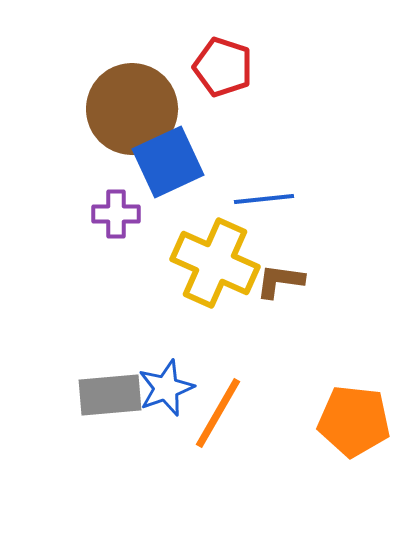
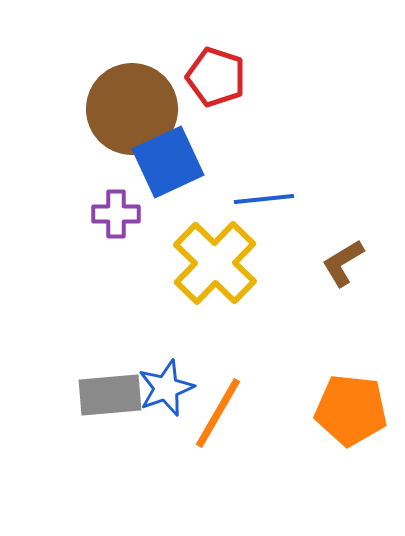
red pentagon: moved 7 px left, 10 px down
yellow cross: rotated 20 degrees clockwise
brown L-shape: moved 63 px right, 18 px up; rotated 39 degrees counterclockwise
orange pentagon: moved 3 px left, 11 px up
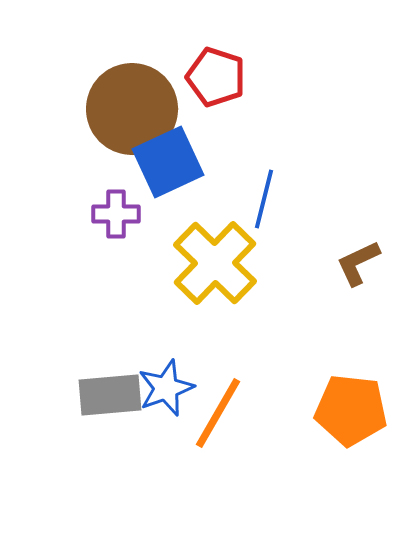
blue line: rotated 70 degrees counterclockwise
brown L-shape: moved 15 px right; rotated 6 degrees clockwise
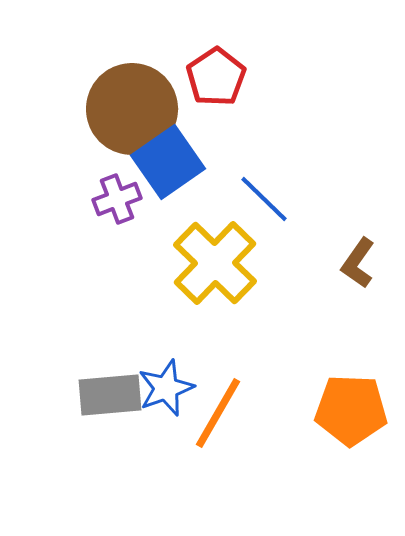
red pentagon: rotated 20 degrees clockwise
blue square: rotated 10 degrees counterclockwise
blue line: rotated 60 degrees counterclockwise
purple cross: moved 1 px right, 15 px up; rotated 21 degrees counterclockwise
brown L-shape: rotated 30 degrees counterclockwise
orange pentagon: rotated 4 degrees counterclockwise
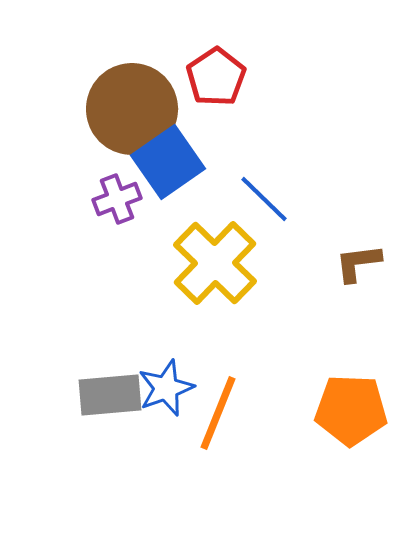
brown L-shape: rotated 48 degrees clockwise
orange line: rotated 8 degrees counterclockwise
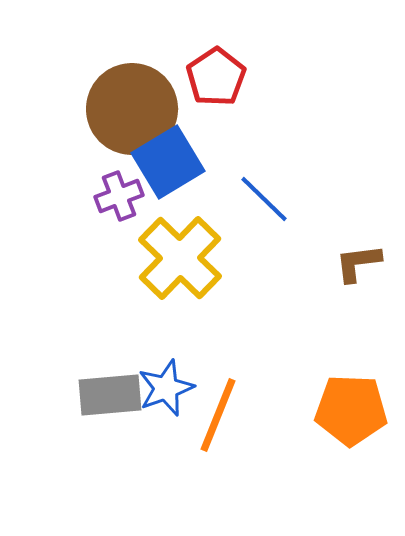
blue square: rotated 4 degrees clockwise
purple cross: moved 2 px right, 3 px up
yellow cross: moved 35 px left, 5 px up
orange line: moved 2 px down
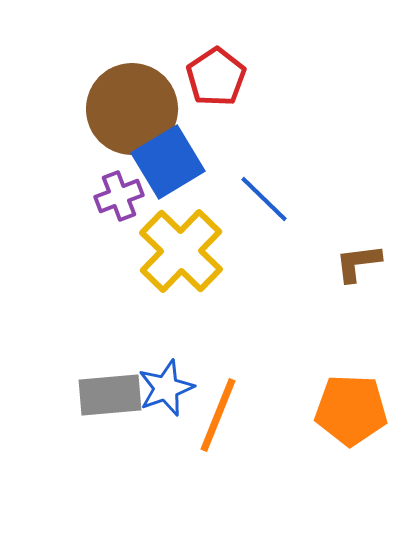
yellow cross: moved 1 px right, 7 px up
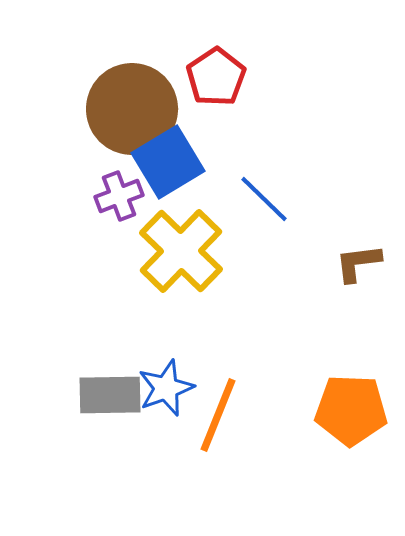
gray rectangle: rotated 4 degrees clockwise
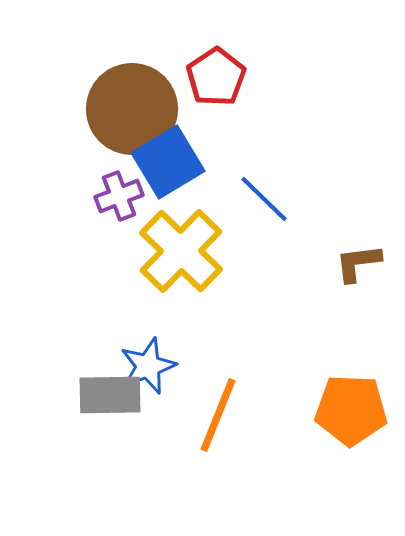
blue star: moved 18 px left, 22 px up
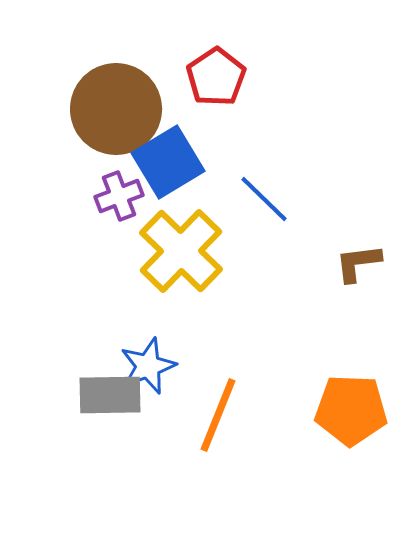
brown circle: moved 16 px left
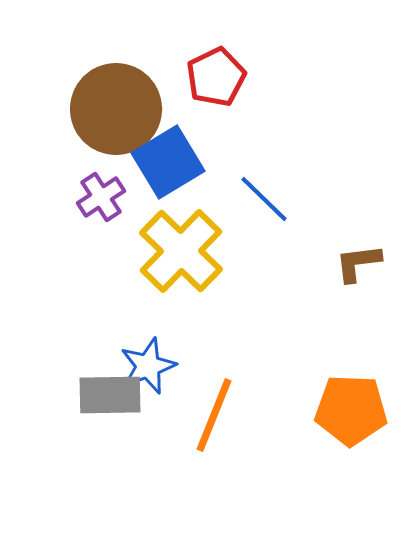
red pentagon: rotated 8 degrees clockwise
purple cross: moved 18 px left, 1 px down; rotated 12 degrees counterclockwise
orange line: moved 4 px left
